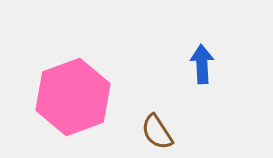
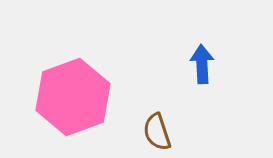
brown semicircle: rotated 15 degrees clockwise
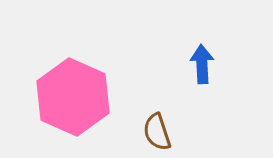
pink hexagon: rotated 16 degrees counterclockwise
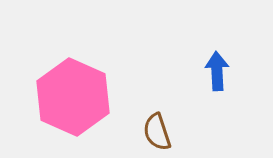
blue arrow: moved 15 px right, 7 px down
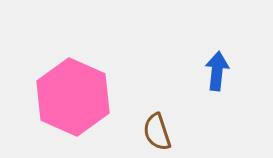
blue arrow: rotated 9 degrees clockwise
